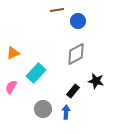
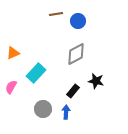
brown line: moved 1 px left, 4 px down
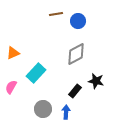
black rectangle: moved 2 px right
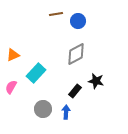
orange triangle: moved 2 px down
